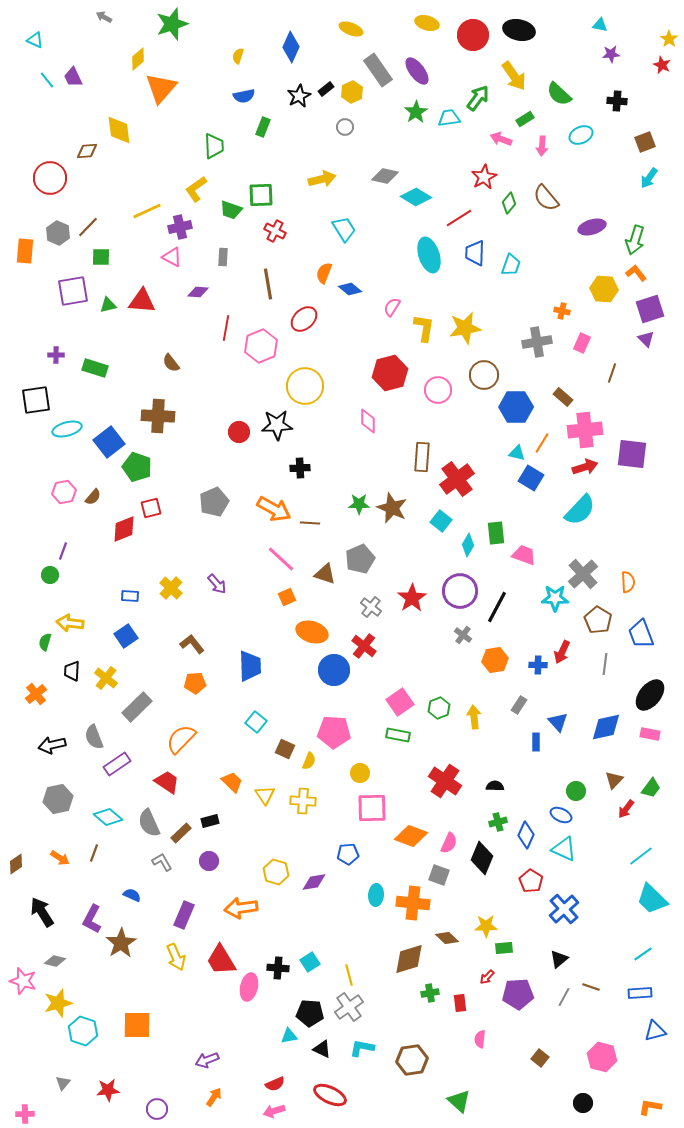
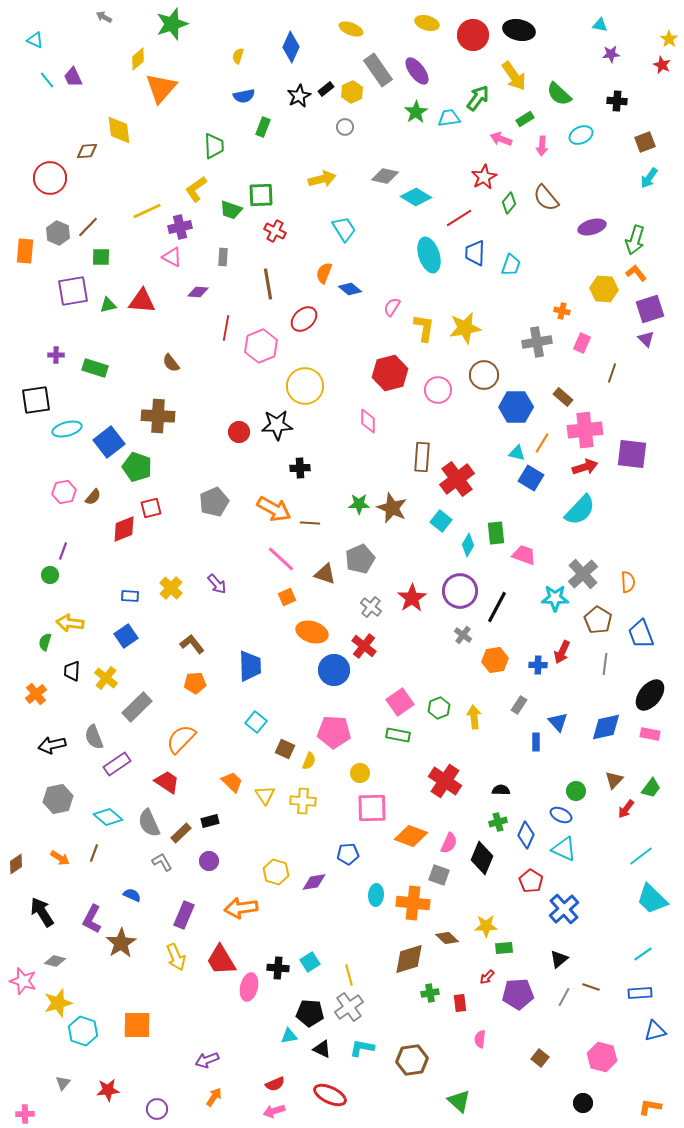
black semicircle at (495, 786): moved 6 px right, 4 px down
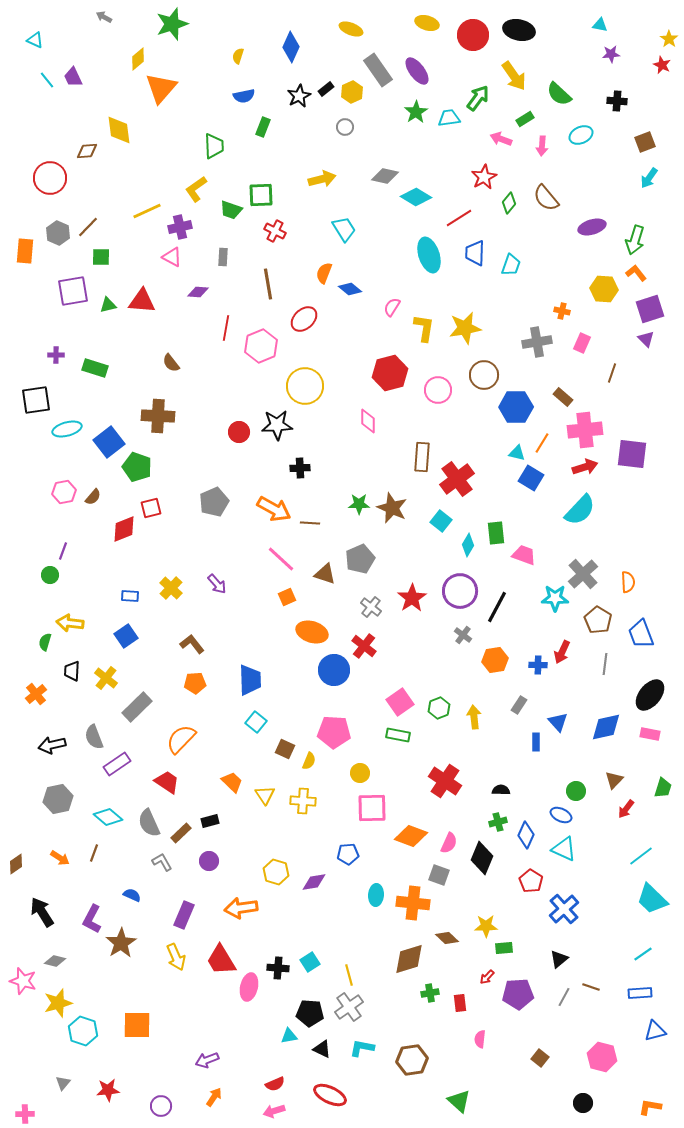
blue trapezoid at (250, 666): moved 14 px down
green trapezoid at (651, 788): moved 12 px right; rotated 20 degrees counterclockwise
purple circle at (157, 1109): moved 4 px right, 3 px up
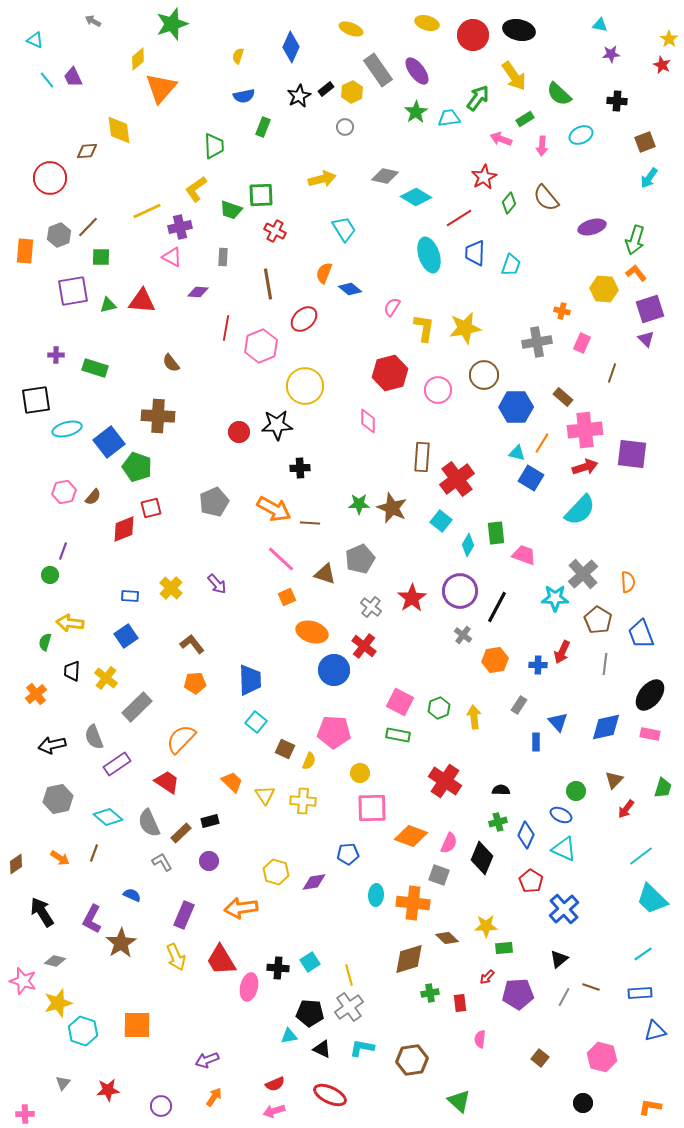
gray arrow at (104, 17): moved 11 px left, 4 px down
gray hexagon at (58, 233): moved 1 px right, 2 px down; rotated 15 degrees clockwise
pink square at (400, 702): rotated 28 degrees counterclockwise
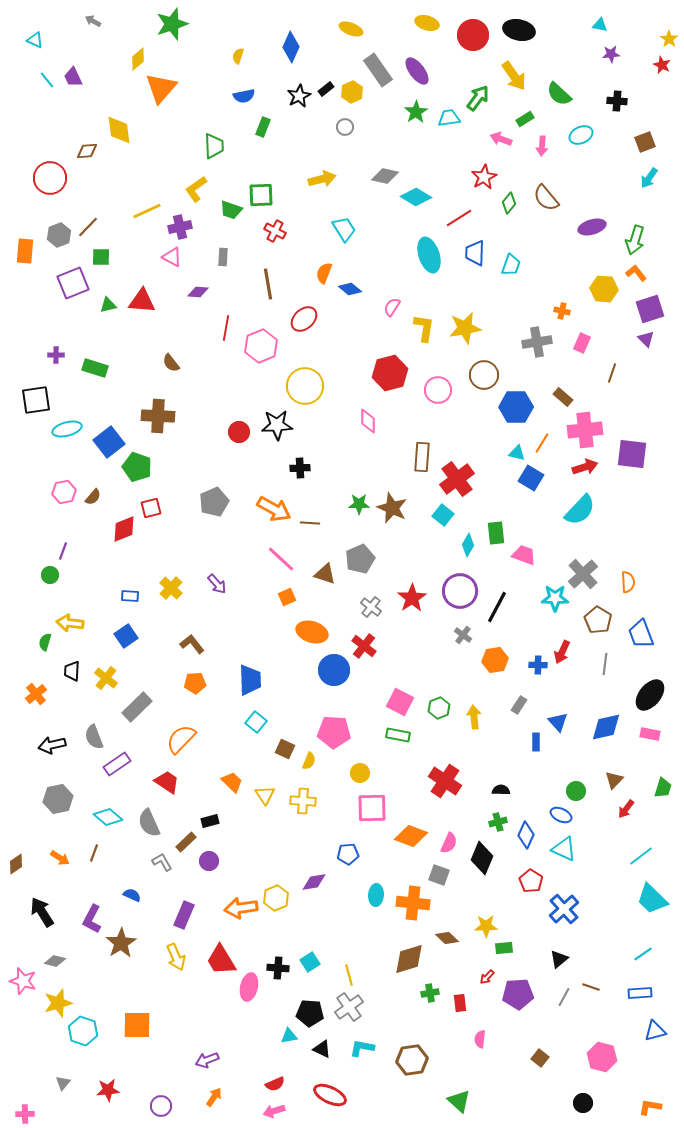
purple square at (73, 291): moved 8 px up; rotated 12 degrees counterclockwise
cyan square at (441, 521): moved 2 px right, 6 px up
brown rectangle at (181, 833): moved 5 px right, 9 px down
yellow hexagon at (276, 872): moved 26 px down; rotated 20 degrees clockwise
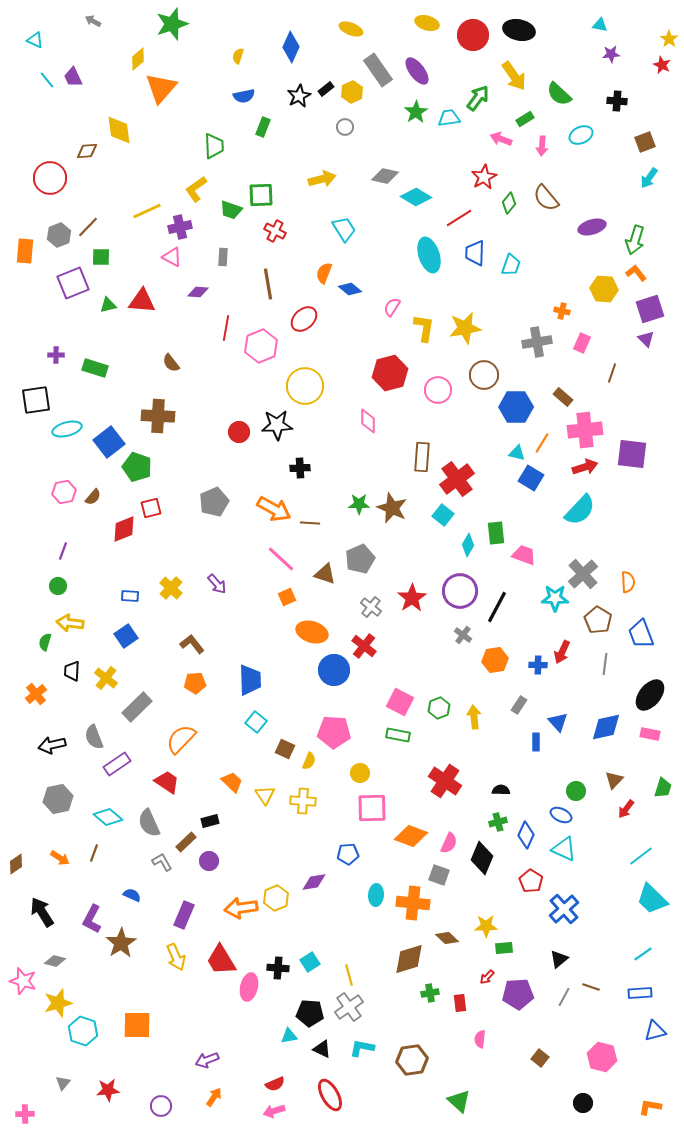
green circle at (50, 575): moved 8 px right, 11 px down
red ellipse at (330, 1095): rotated 36 degrees clockwise
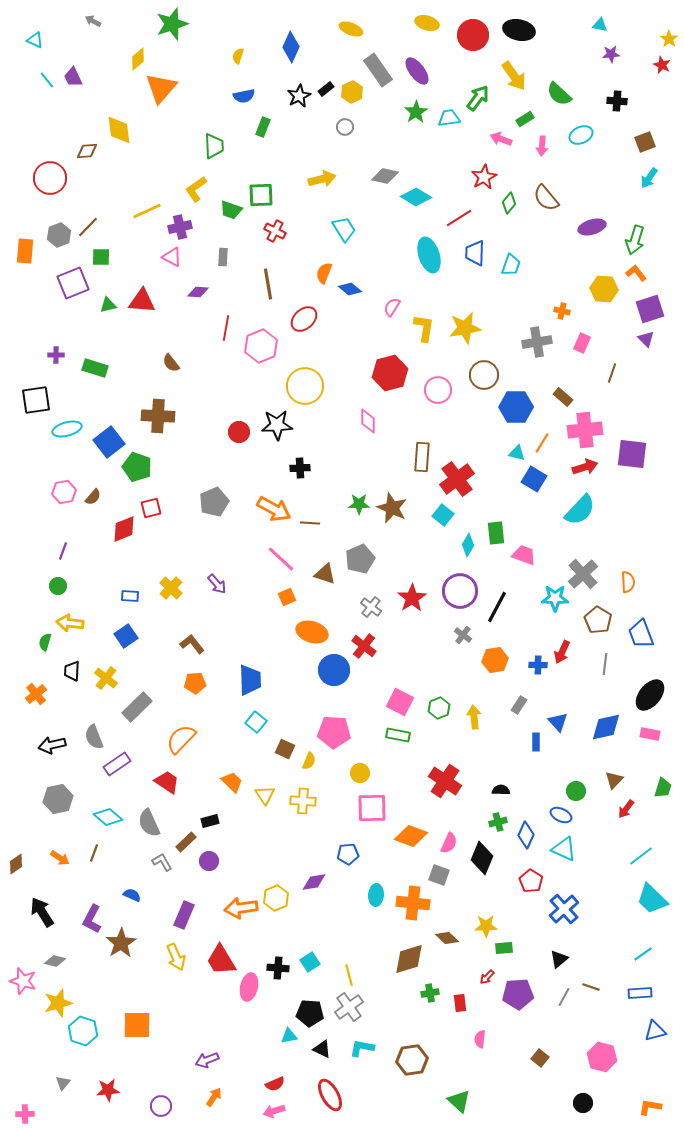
blue square at (531, 478): moved 3 px right, 1 px down
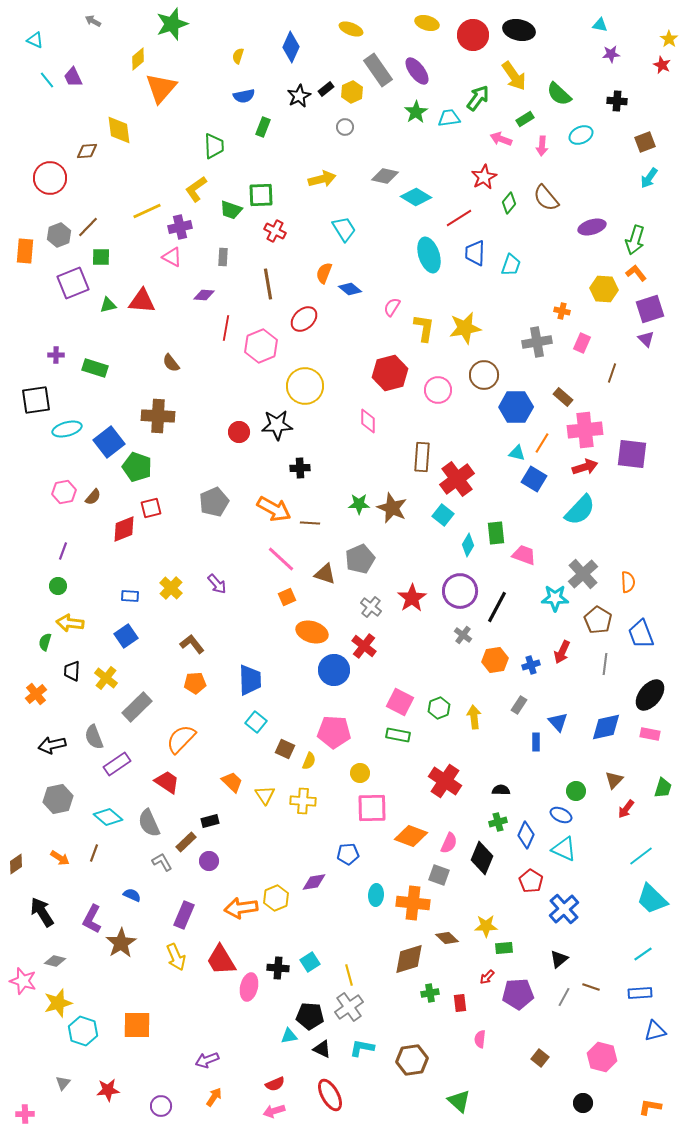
purple diamond at (198, 292): moved 6 px right, 3 px down
blue cross at (538, 665): moved 7 px left; rotated 18 degrees counterclockwise
black pentagon at (310, 1013): moved 3 px down
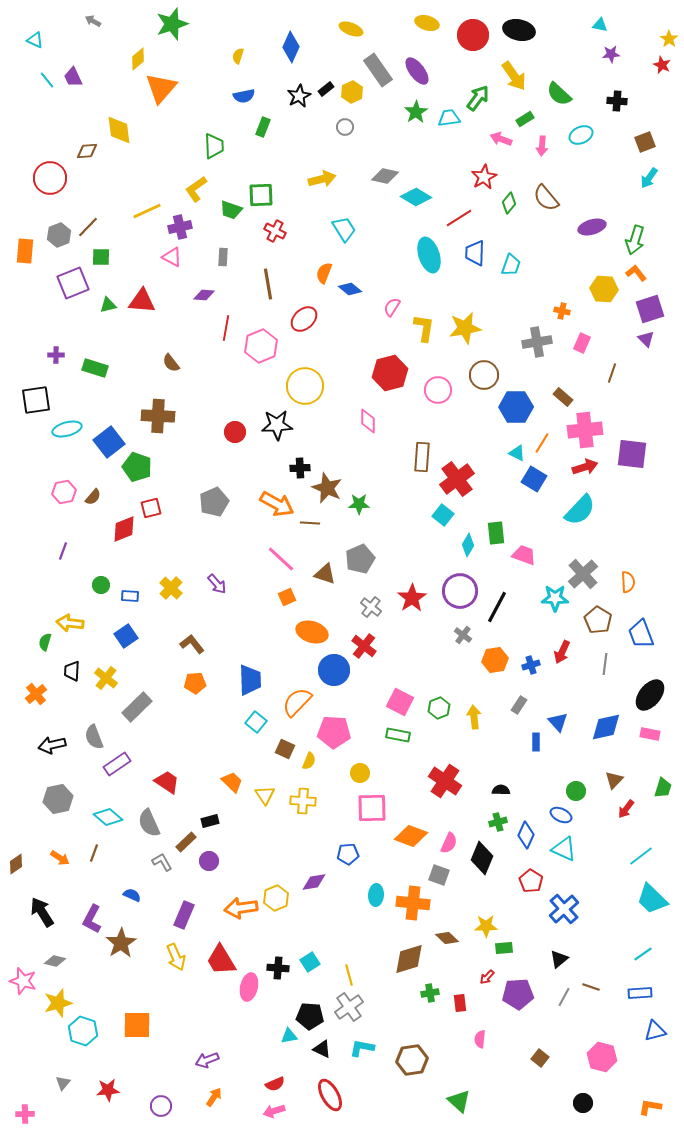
red circle at (239, 432): moved 4 px left
cyan triangle at (517, 453): rotated 12 degrees clockwise
brown star at (392, 508): moved 65 px left, 20 px up
orange arrow at (274, 509): moved 3 px right, 5 px up
green circle at (58, 586): moved 43 px right, 1 px up
orange semicircle at (181, 739): moved 116 px right, 37 px up
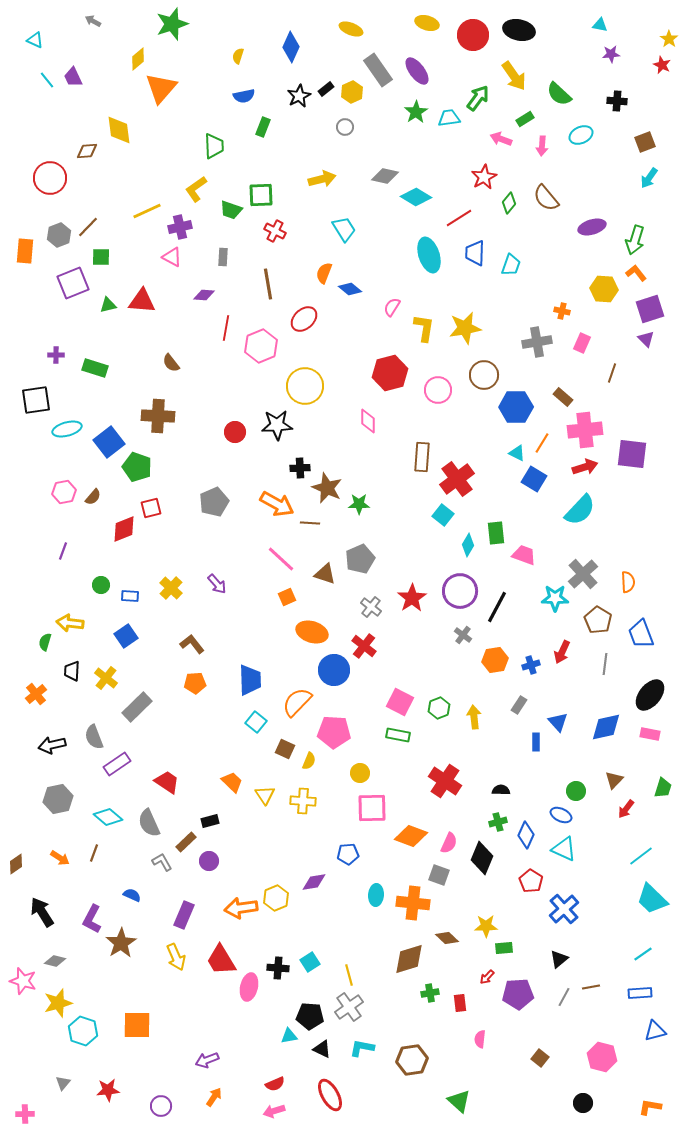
brown line at (591, 987): rotated 30 degrees counterclockwise
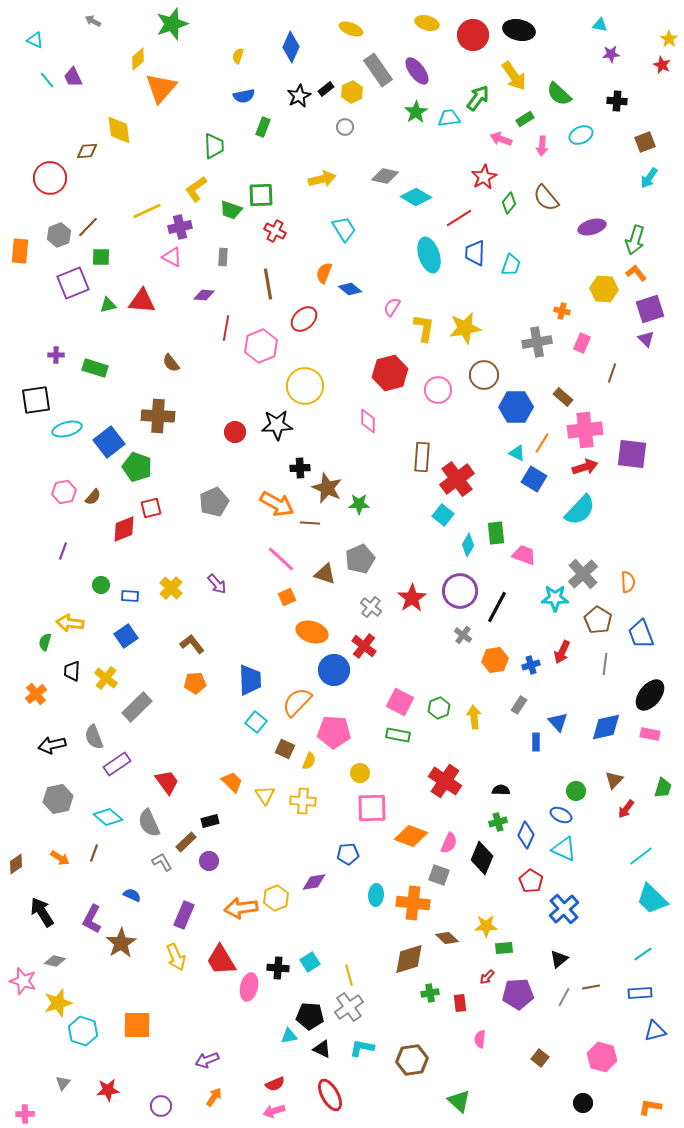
orange rectangle at (25, 251): moved 5 px left
red trapezoid at (167, 782): rotated 20 degrees clockwise
